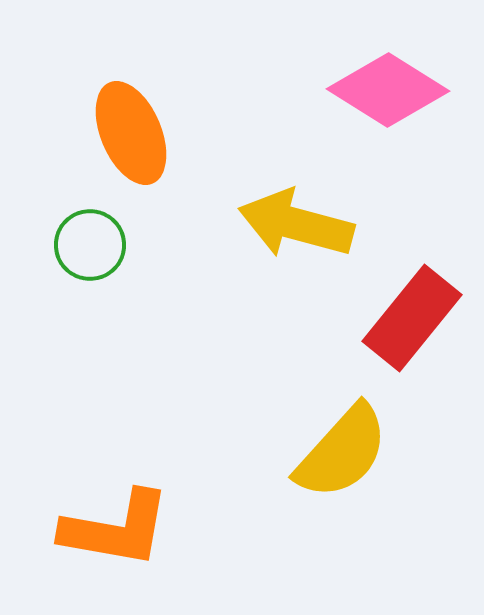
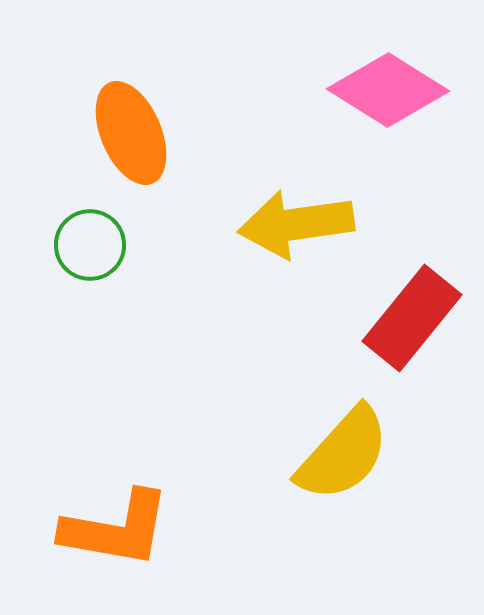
yellow arrow: rotated 23 degrees counterclockwise
yellow semicircle: moved 1 px right, 2 px down
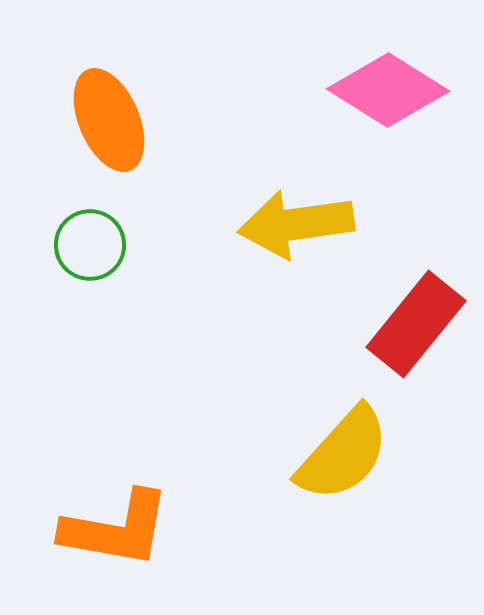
orange ellipse: moved 22 px left, 13 px up
red rectangle: moved 4 px right, 6 px down
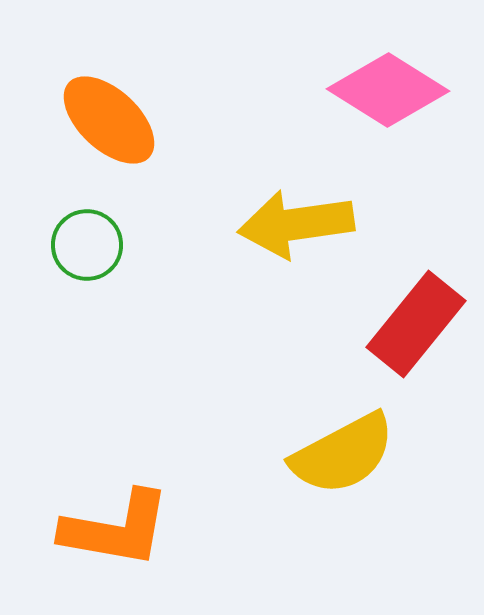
orange ellipse: rotated 24 degrees counterclockwise
green circle: moved 3 px left
yellow semicircle: rotated 20 degrees clockwise
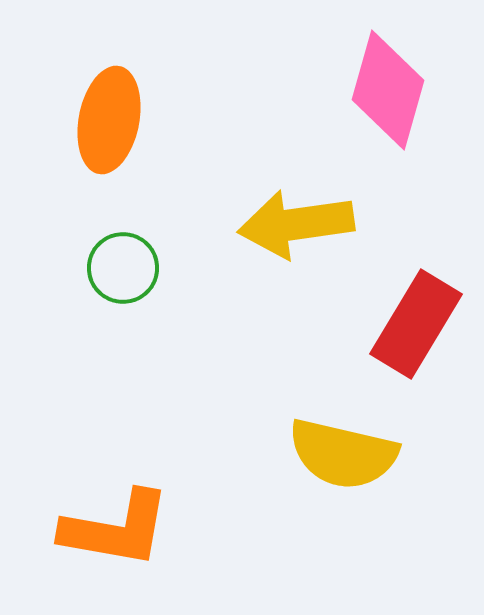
pink diamond: rotated 74 degrees clockwise
orange ellipse: rotated 58 degrees clockwise
green circle: moved 36 px right, 23 px down
red rectangle: rotated 8 degrees counterclockwise
yellow semicircle: rotated 41 degrees clockwise
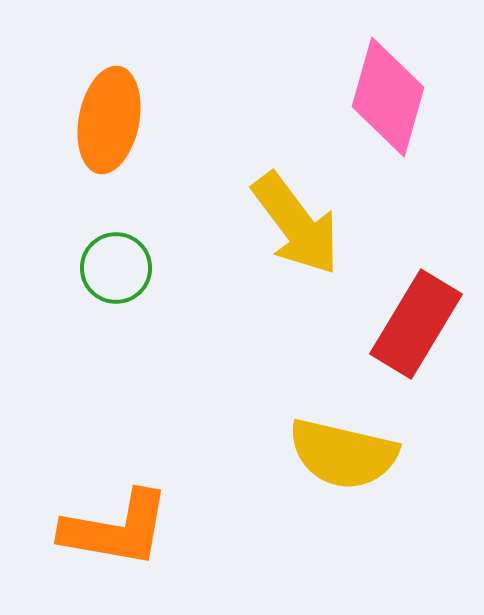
pink diamond: moved 7 px down
yellow arrow: rotated 119 degrees counterclockwise
green circle: moved 7 px left
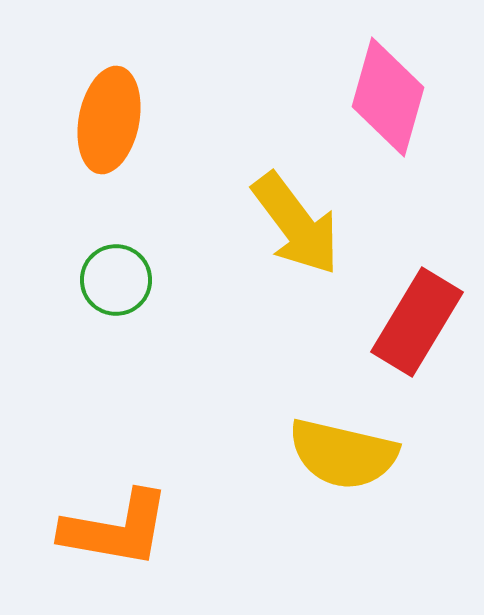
green circle: moved 12 px down
red rectangle: moved 1 px right, 2 px up
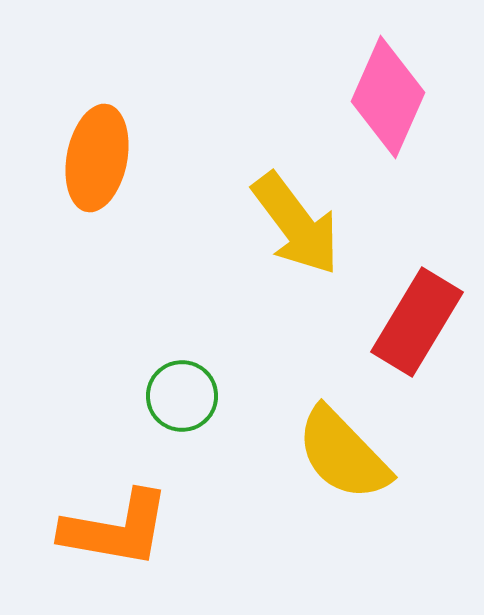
pink diamond: rotated 8 degrees clockwise
orange ellipse: moved 12 px left, 38 px down
green circle: moved 66 px right, 116 px down
yellow semicircle: rotated 33 degrees clockwise
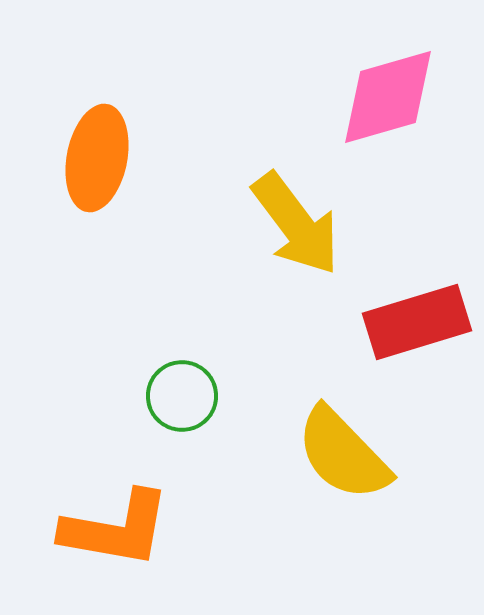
pink diamond: rotated 50 degrees clockwise
red rectangle: rotated 42 degrees clockwise
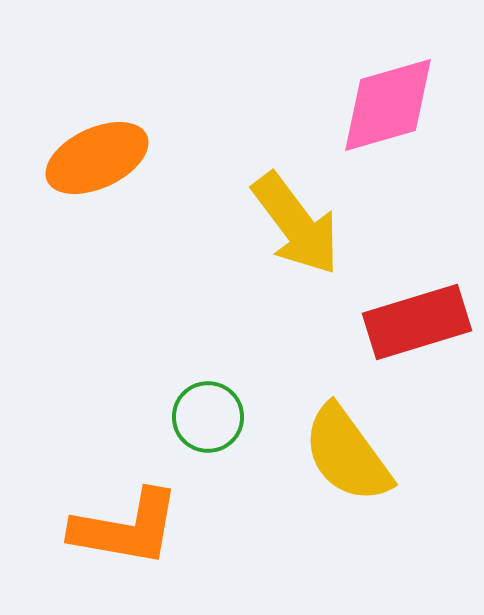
pink diamond: moved 8 px down
orange ellipse: rotated 54 degrees clockwise
green circle: moved 26 px right, 21 px down
yellow semicircle: moved 4 px right; rotated 8 degrees clockwise
orange L-shape: moved 10 px right, 1 px up
